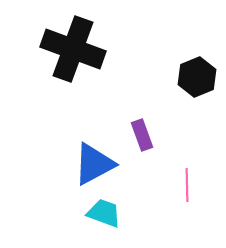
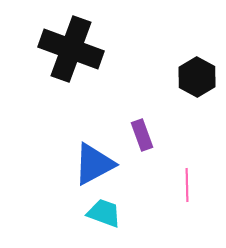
black cross: moved 2 px left
black hexagon: rotated 9 degrees counterclockwise
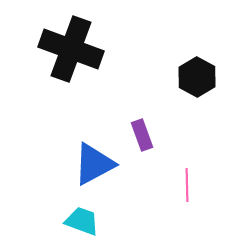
cyan trapezoid: moved 22 px left, 8 px down
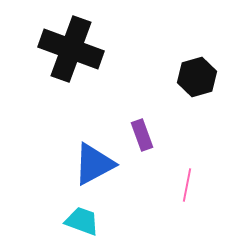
black hexagon: rotated 15 degrees clockwise
pink line: rotated 12 degrees clockwise
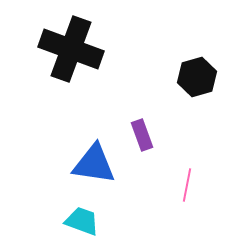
blue triangle: rotated 36 degrees clockwise
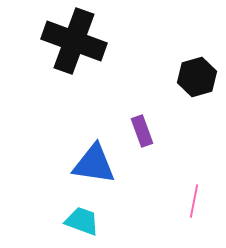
black cross: moved 3 px right, 8 px up
purple rectangle: moved 4 px up
pink line: moved 7 px right, 16 px down
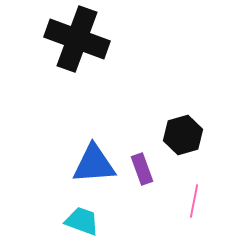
black cross: moved 3 px right, 2 px up
black hexagon: moved 14 px left, 58 px down
purple rectangle: moved 38 px down
blue triangle: rotated 12 degrees counterclockwise
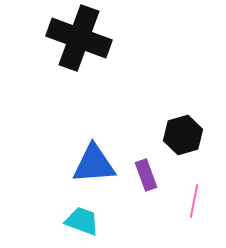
black cross: moved 2 px right, 1 px up
purple rectangle: moved 4 px right, 6 px down
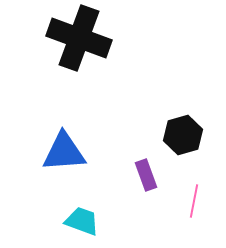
blue triangle: moved 30 px left, 12 px up
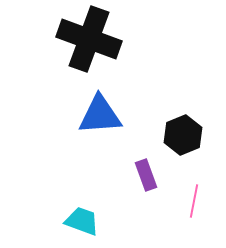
black cross: moved 10 px right, 1 px down
black hexagon: rotated 6 degrees counterclockwise
blue triangle: moved 36 px right, 37 px up
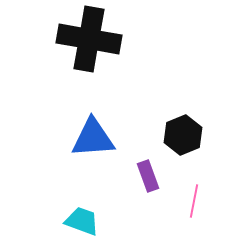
black cross: rotated 10 degrees counterclockwise
blue triangle: moved 7 px left, 23 px down
purple rectangle: moved 2 px right, 1 px down
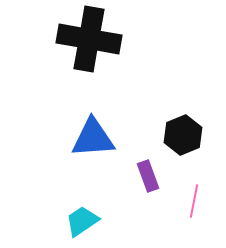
cyan trapezoid: rotated 54 degrees counterclockwise
